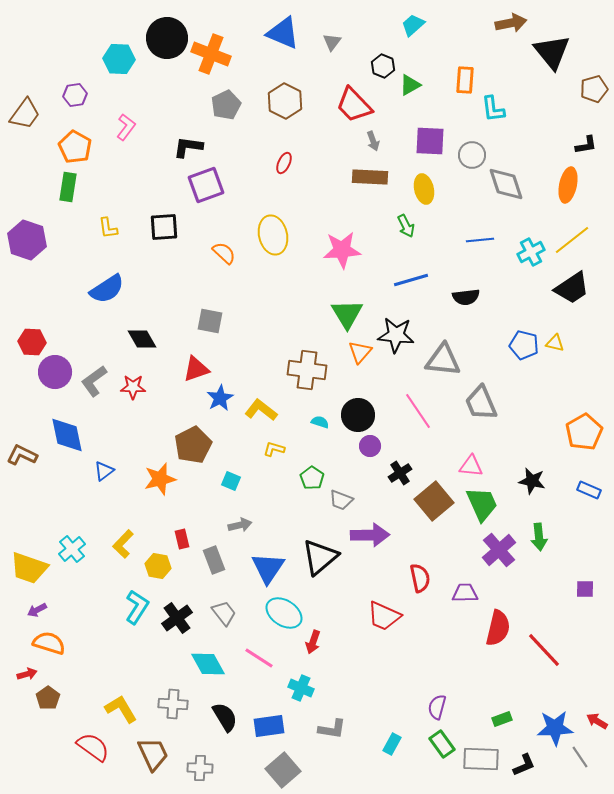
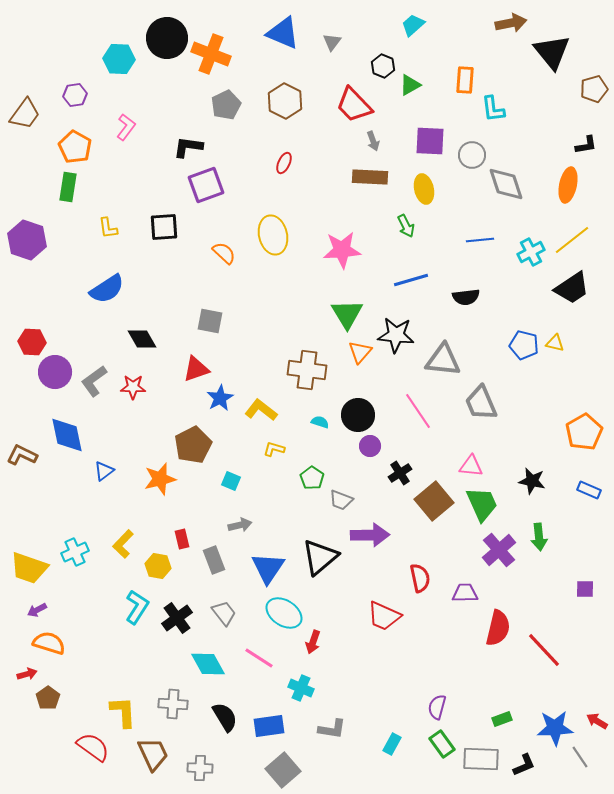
cyan cross at (72, 549): moved 3 px right, 3 px down; rotated 16 degrees clockwise
yellow L-shape at (121, 709): moved 2 px right, 3 px down; rotated 28 degrees clockwise
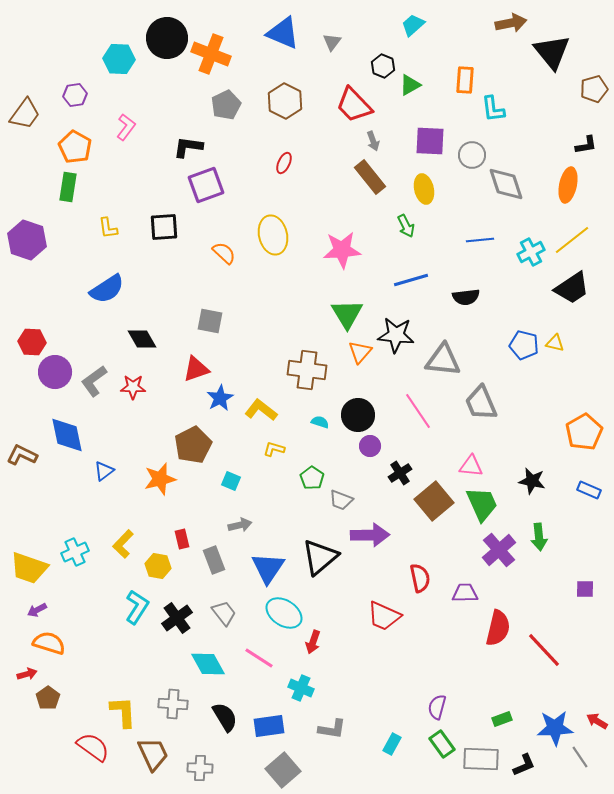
brown rectangle at (370, 177): rotated 48 degrees clockwise
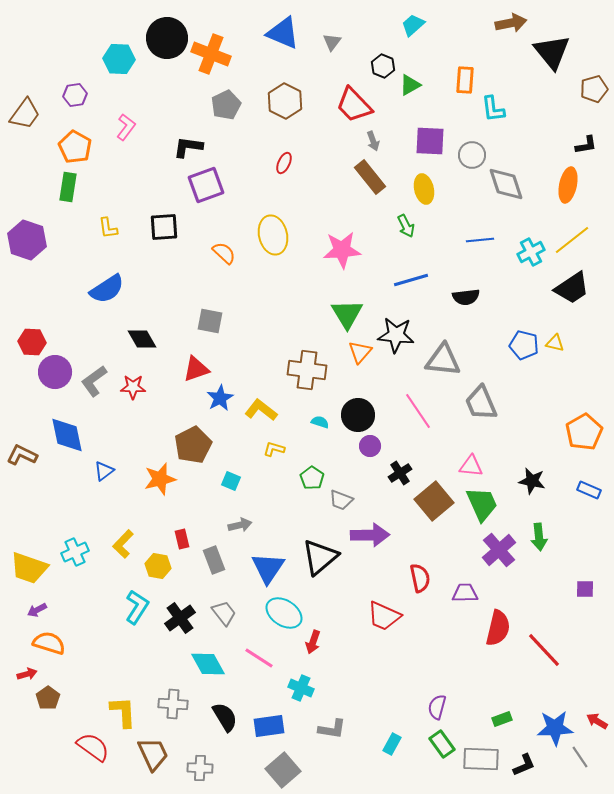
black cross at (177, 618): moved 3 px right
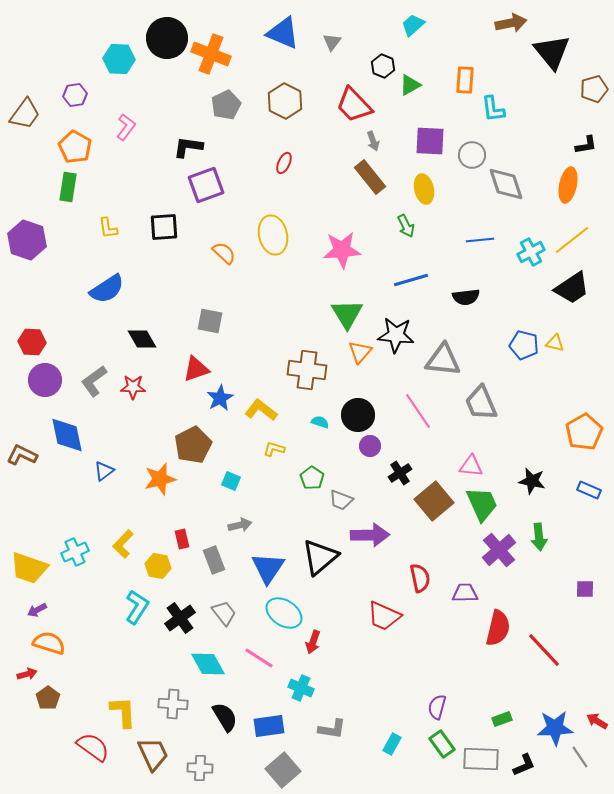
purple circle at (55, 372): moved 10 px left, 8 px down
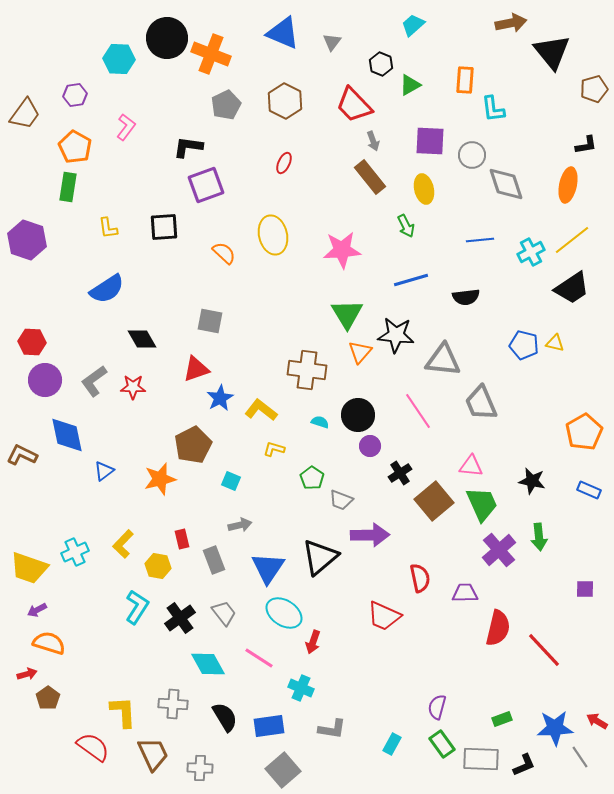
black hexagon at (383, 66): moved 2 px left, 2 px up
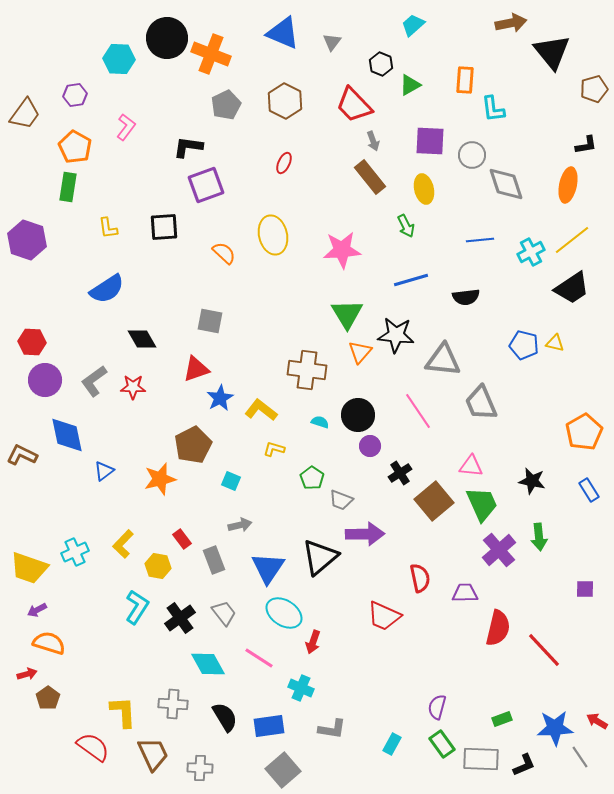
blue rectangle at (589, 490): rotated 35 degrees clockwise
purple arrow at (370, 535): moved 5 px left, 1 px up
red rectangle at (182, 539): rotated 24 degrees counterclockwise
